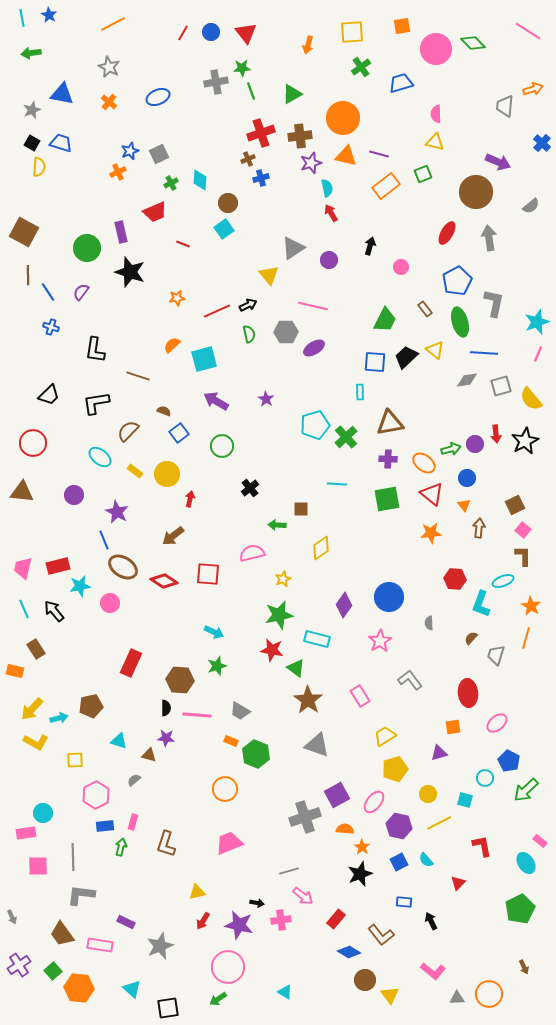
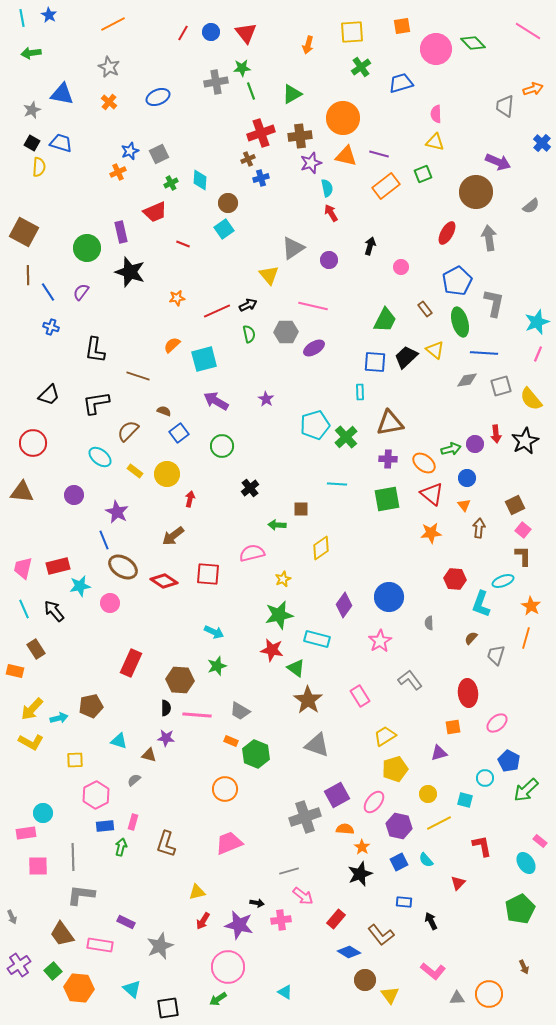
yellow L-shape at (36, 742): moved 5 px left
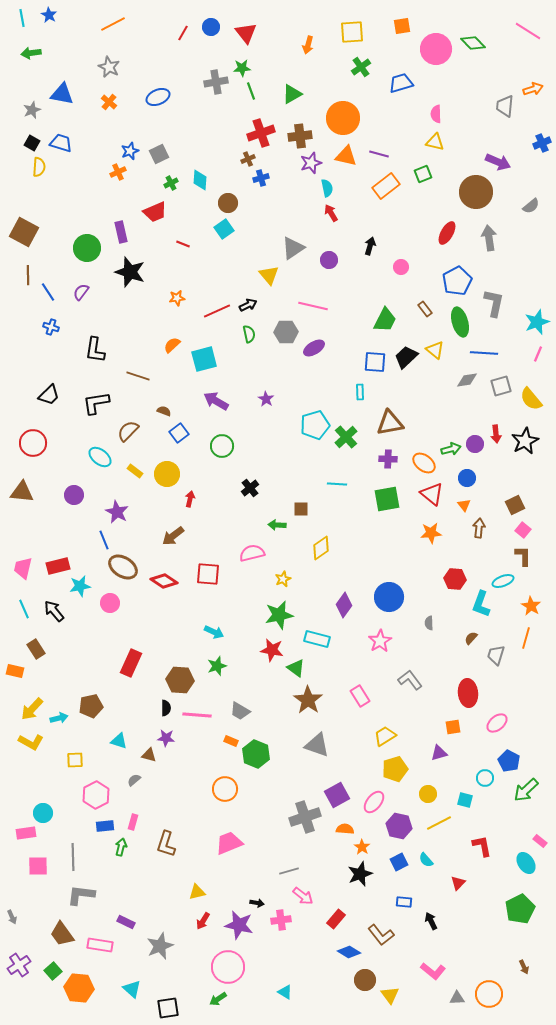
blue circle at (211, 32): moved 5 px up
blue cross at (542, 143): rotated 24 degrees clockwise
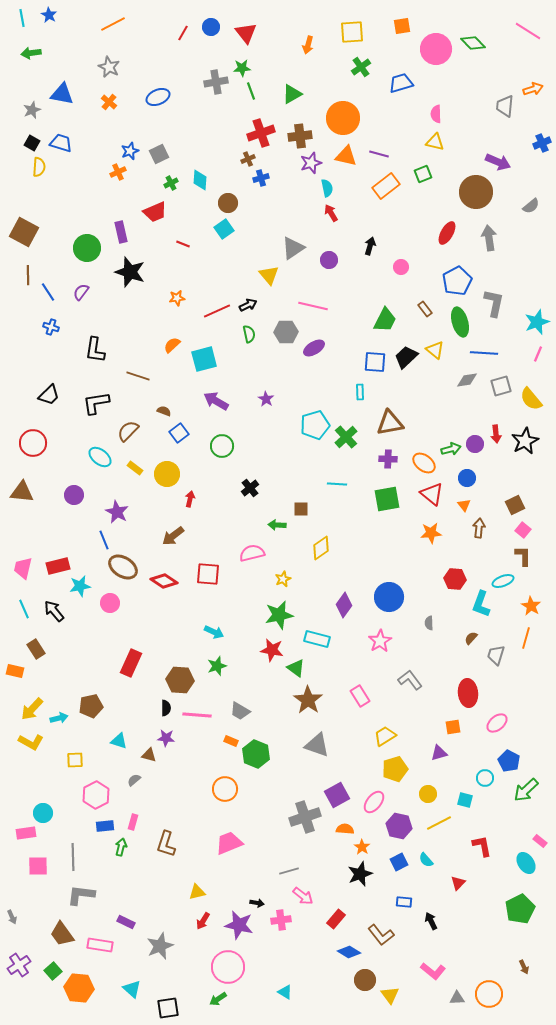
yellow rectangle at (135, 471): moved 3 px up
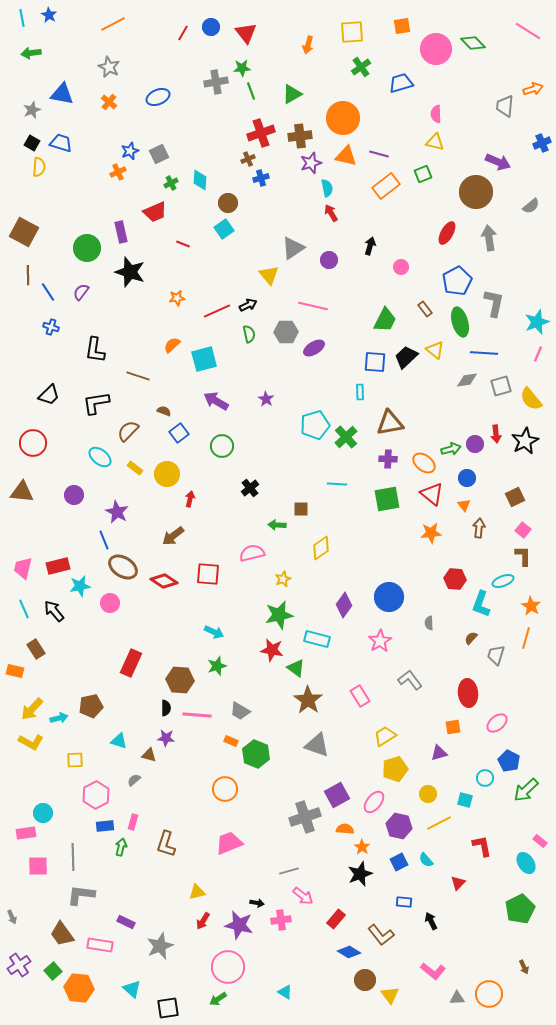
brown square at (515, 505): moved 8 px up
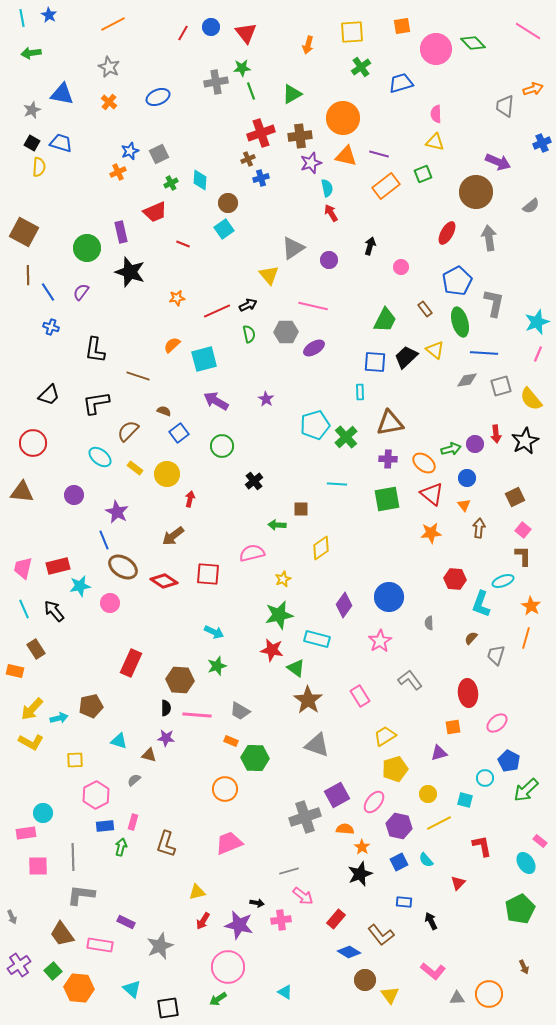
black cross at (250, 488): moved 4 px right, 7 px up
green hexagon at (256, 754): moved 1 px left, 4 px down; rotated 20 degrees counterclockwise
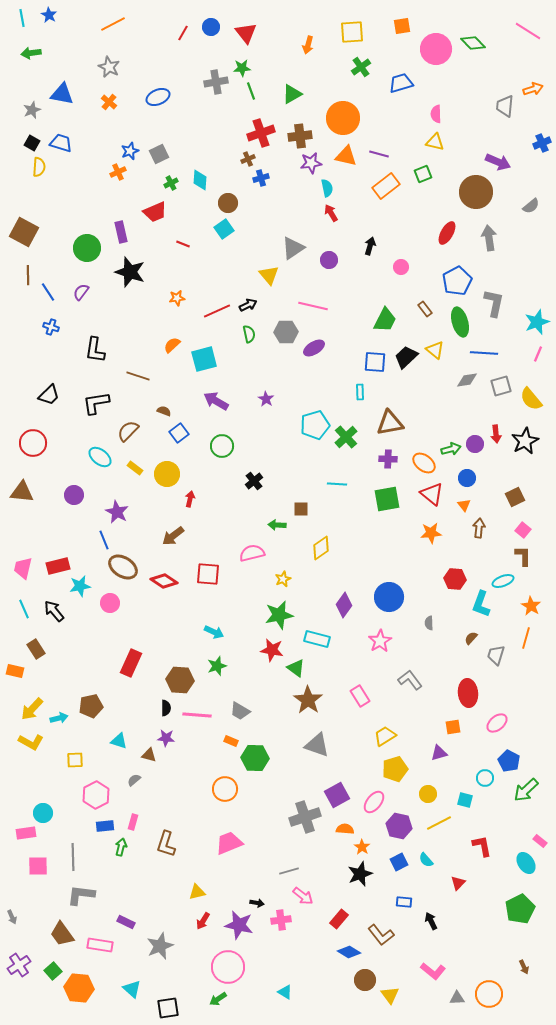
purple star at (311, 163): rotated 10 degrees clockwise
red rectangle at (336, 919): moved 3 px right
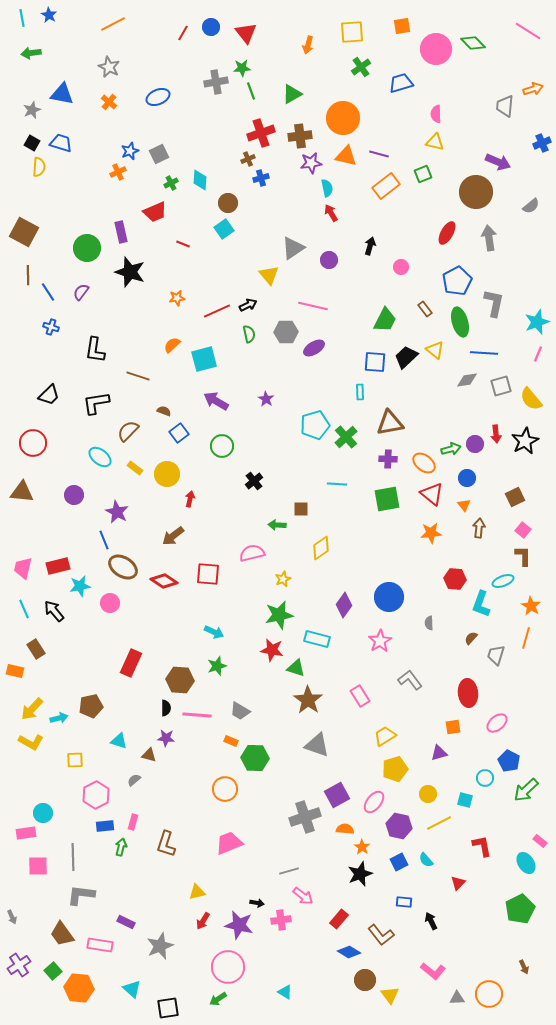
green triangle at (296, 668): rotated 18 degrees counterclockwise
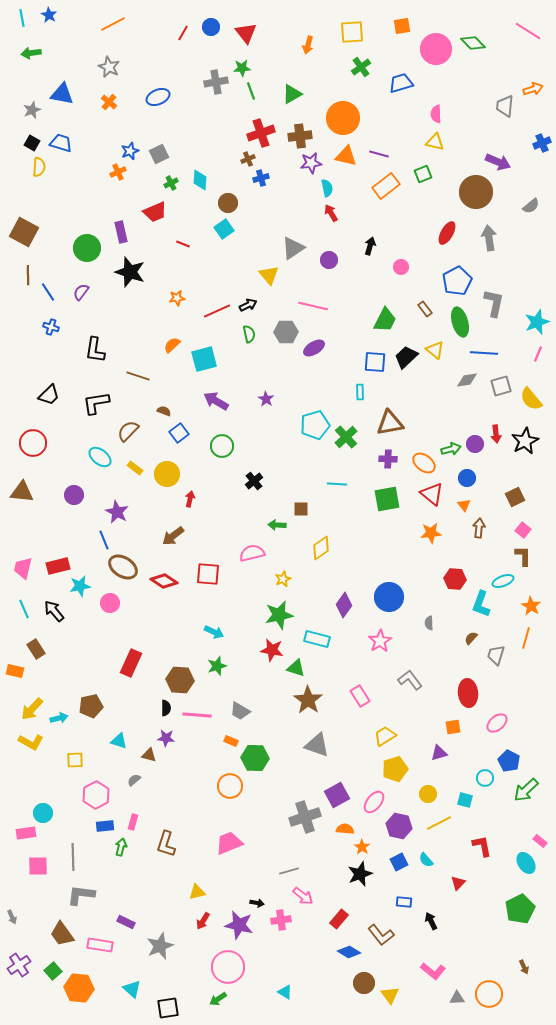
orange circle at (225, 789): moved 5 px right, 3 px up
brown circle at (365, 980): moved 1 px left, 3 px down
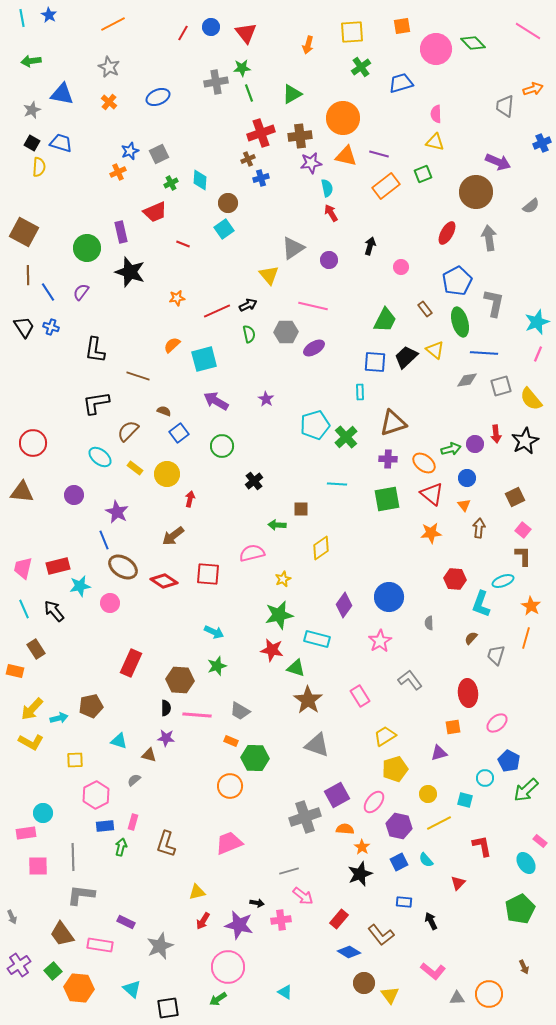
green arrow at (31, 53): moved 8 px down
green line at (251, 91): moved 2 px left, 2 px down
black trapezoid at (49, 395): moved 25 px left, 68 px up; rotated 80 degrees counterclockwise
brown triangle at (390, 423): moved 3 px right; rotated 8 degrees counterclockwise
